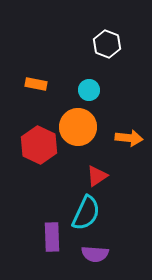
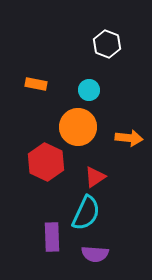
red hexagon: moved 7 px right, 17 px down
red triangle: moved 2 px left, 1 px down
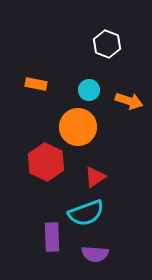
orange arrow: moved 37 px up; rotated 12 degrees clockwise
cyan semicircle: rotated 45 degrees clockwise
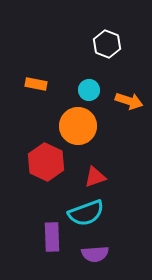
orange circle: moved 1 px up
red triangle: rotated 15 degrees clockwise
purple semicircle: rotated 8 degrees counterclockwise
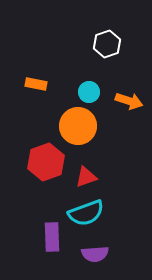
white hexagon: rotated 20 degrees clockwise
cyan circle: moved 2 px down
red hexagon: rotated 15 degrees clockwise
red triangle: moved 9 px left
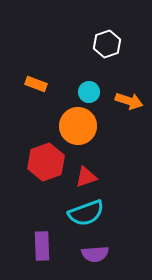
orange rectangle: rotated 10 degrees clockwise
purple rectangle: moved 10 px left, 9 px down
